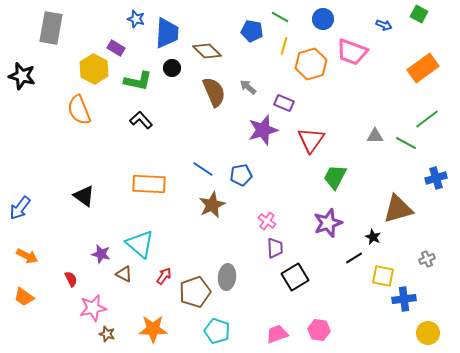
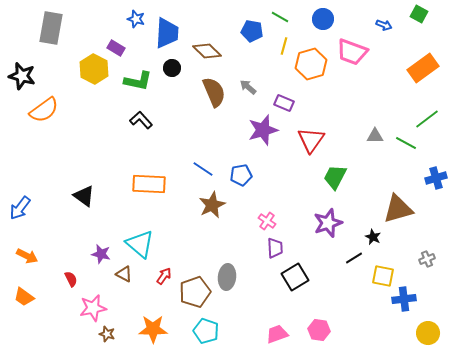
orange semicircle at (79, 110): moved 35 px left; rotated 104 degrees counterclockwise
cyan pentagon at (217, 331): moved 11 px left
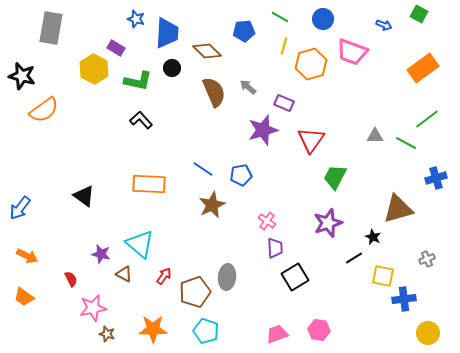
blue pentagon at (252, 31): moved 8 px left; rotated 15 degrees counterclockwise
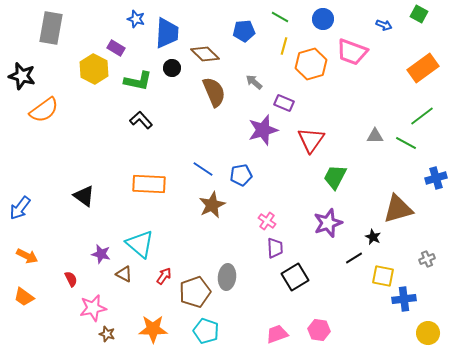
brown diamond at (207, 51): moved 2 px left, 3 px down
gray arrow at (248, 87): moved 6 px right, 5 px up
green line at (427, 119): moved 5 px left, 3 px up
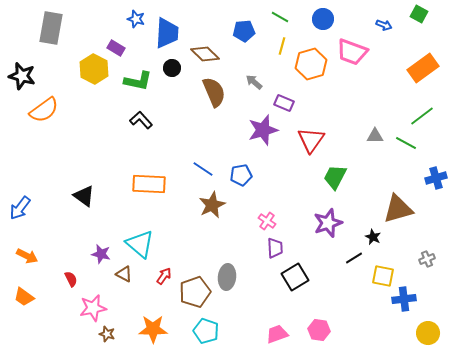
yellow line at (284, 46): moved 2 px left
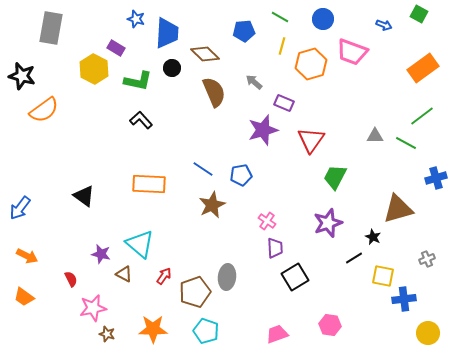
pink hexagon at (319, 330): moved 11 px right, 5 px up
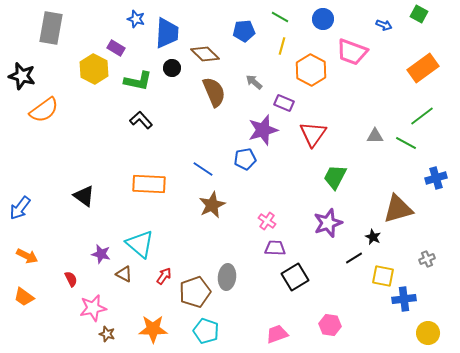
orange hexagon at (311, 64): moved 6 px down; rotated 16 degrees counterclockwise
red triangle at (311, 140): moved 2 px right, 6 px up
blue pentagon at (241, 175): moved 4 px right, 16 px up
purple trapezoid at (275, 248): rotated 85 degrees counterclockwise
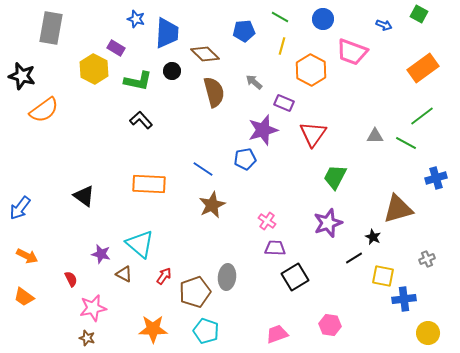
black circle at (172, 68): moved 3 px down
brown semicircle at (214, 92): rotated 8 degrees clockwise
brown star at (107, 334): moved 20 px left, 4 px down
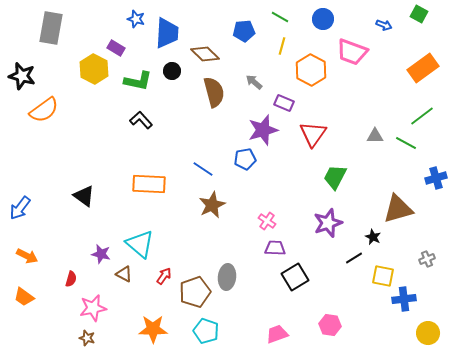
red semicircle at (71, 279): rotated 42 degrees clockwise
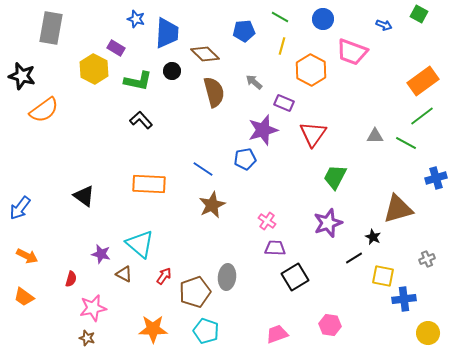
orange rectangle at (423, 68): moved 13 px down
